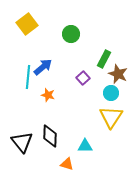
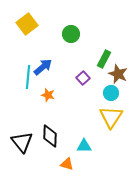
cyan triangle: moved 1 px left
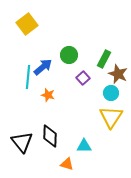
green circle: moved 2 px left, 21 px down
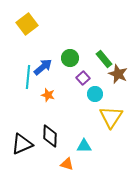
green circle: moved 1 px right, 3 px down
green rectangle: rotated 66 degrees counterclockwise
cyan circle: moved 16 px left, 1 px down
black triangle: moved 2 px down; rotated 45 degrees clockwise
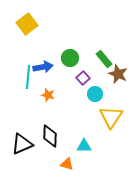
blue arrow: rotated 30 degrees clockwise
